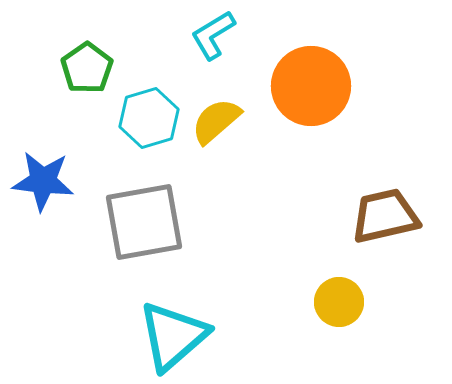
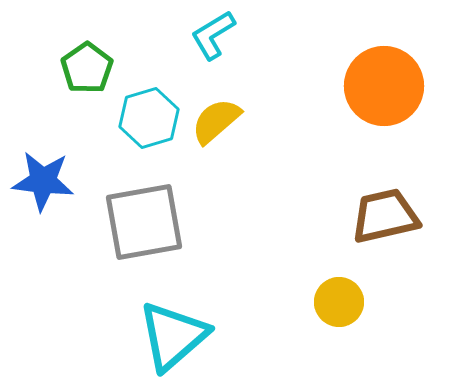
orange circle: moved 73 px right
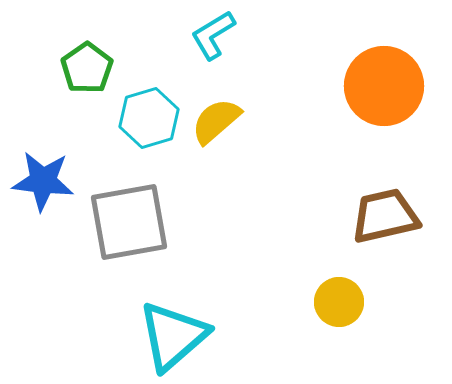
gray square: moved 15 px left
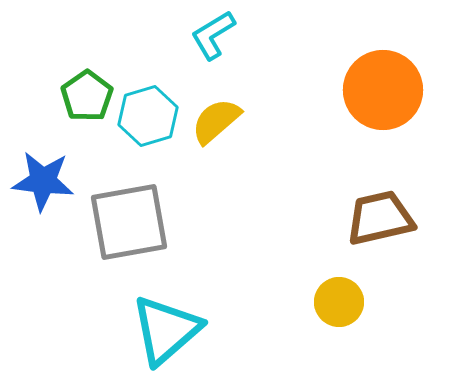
green pentagon: moved 28 px down
orange circle: moved 1 px left, 4 px down
cyan hexagon: moved 1 px left, 2 px up
brown trapezoid: moved 5 px left, 2 px down
cyan triangle: moved 7 px left, 6 px up
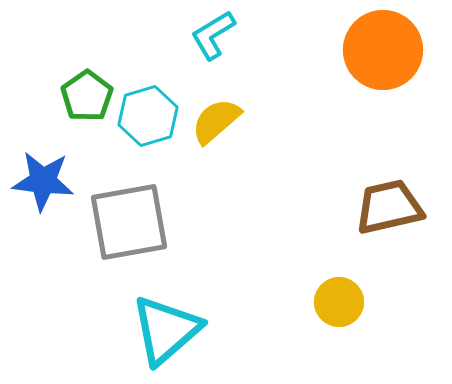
orange circle: moved 40 px up
brown trapezoid: moved 9 px right, 11 px up
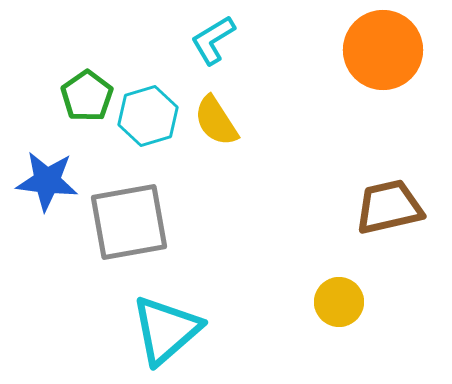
cyan L-shape: moved 5 px down
yellow semicircle: rotated 82 degrees counterclockwise
blue star: moved 4 px right
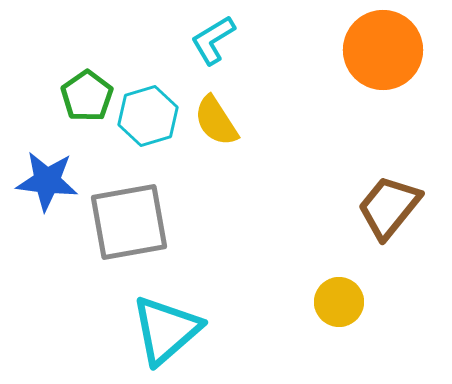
brown trapezoid: rotated 38 degrees counterclockwise
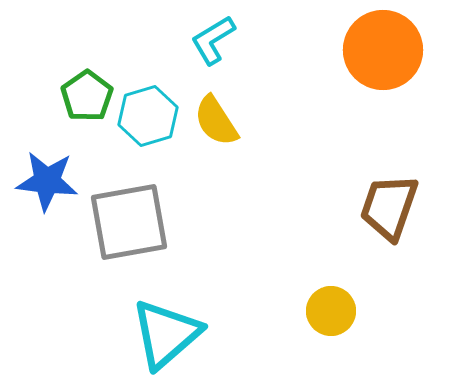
brown trapezoid: rotated 20 degrees counterclockwise
yellow circle: moved 8 px left, 9 px down
cyan triangle: moved 4 px down
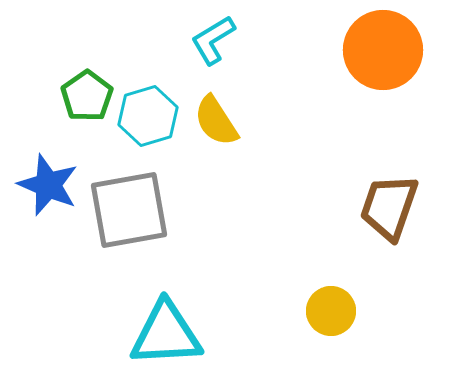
blue star: moved 1 px right, 4 px down; rotated 16 degrees clockwise
gray square: moved 12 px up
cyan triangle: rotated 38 degrees clockwise
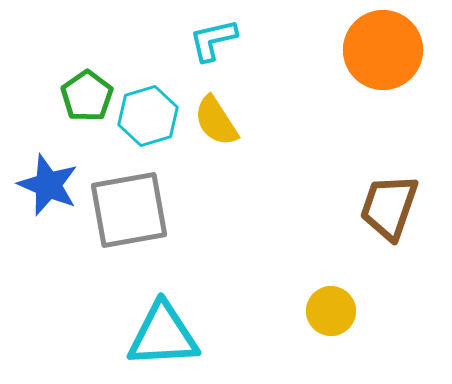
cyan L-shape: rotated 18 degrees clockwise
cyan triangle: moved 3 px left, 1 px down
